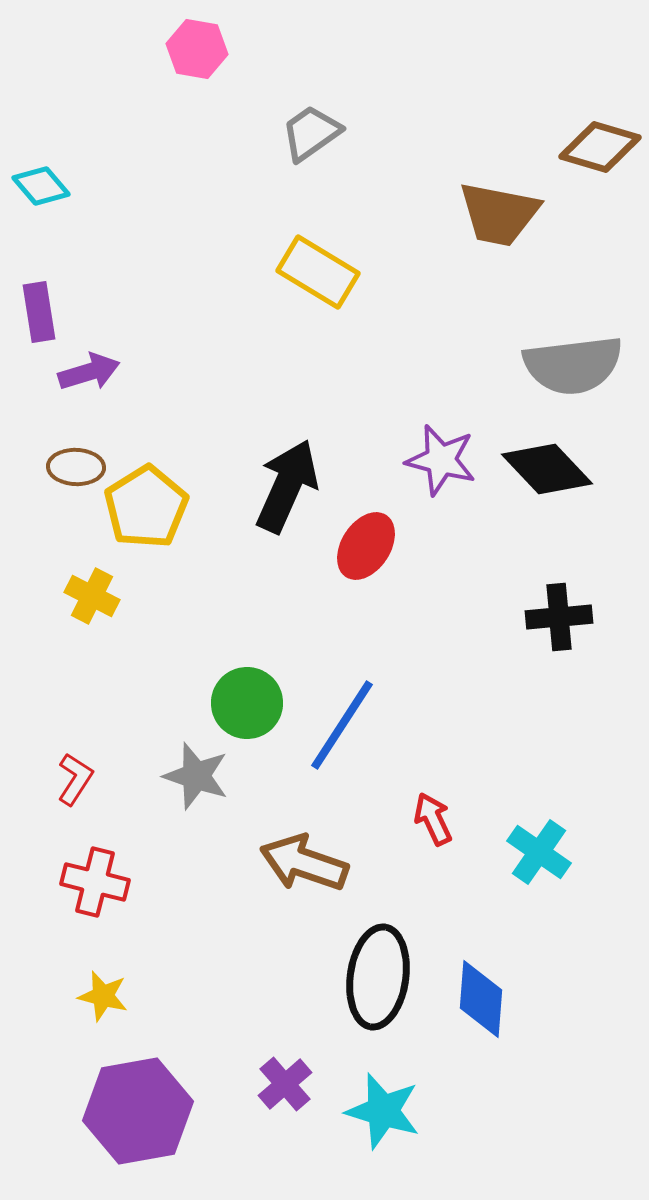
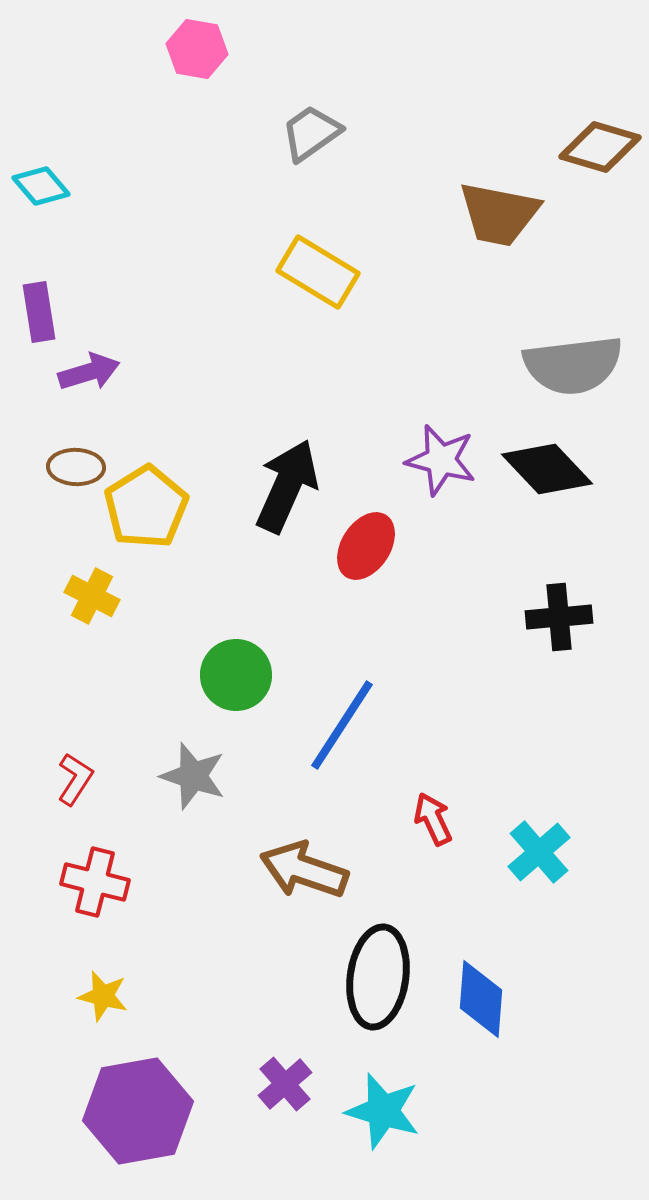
green circle: moved 11 px left, 28 px up
gray star: moved 3 px left
cyan cross: rotated 14 degrees clockwise
brown arrow: moved 7 px down
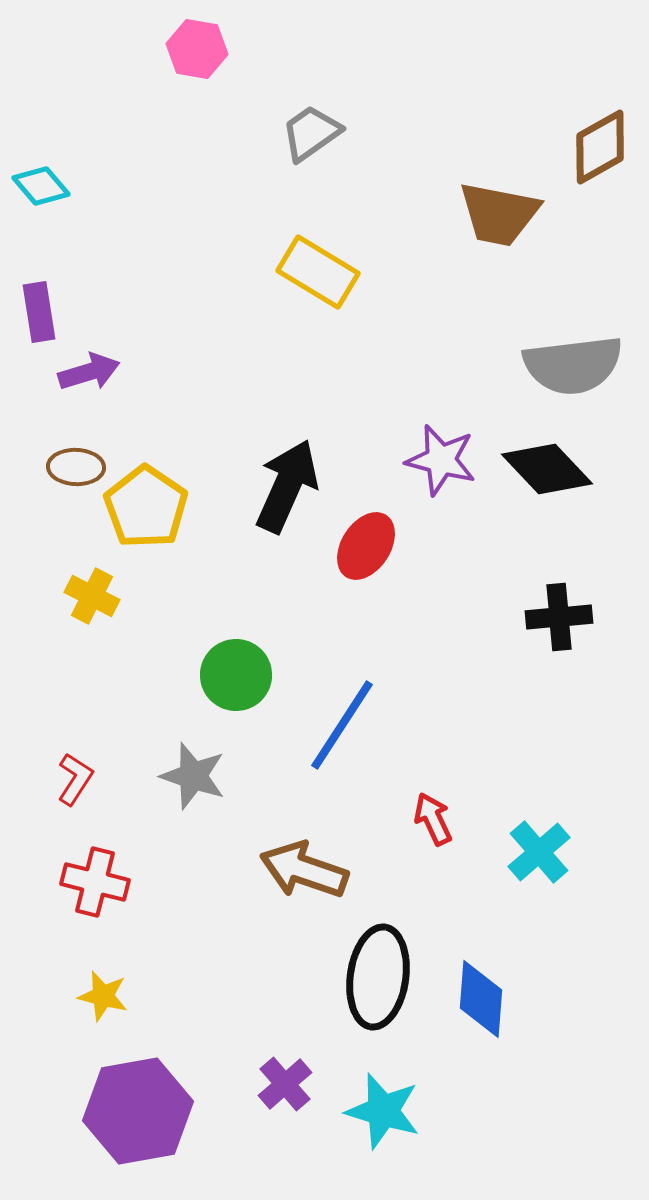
brown diamond: rotated 46 degrees counterclockwise
yellow pentagon: rotated 6 degrees counterclockwise
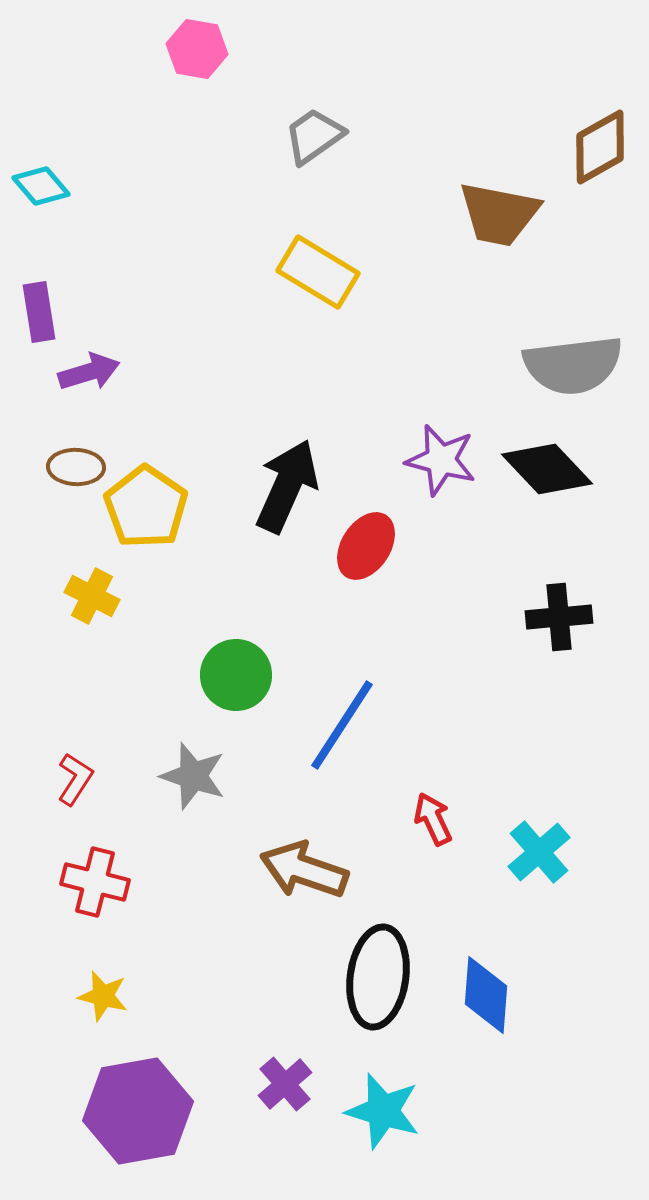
gray trapezoid: moved 3 px right, 3 px down
blue diamond: moved 5 px right, 4 px up
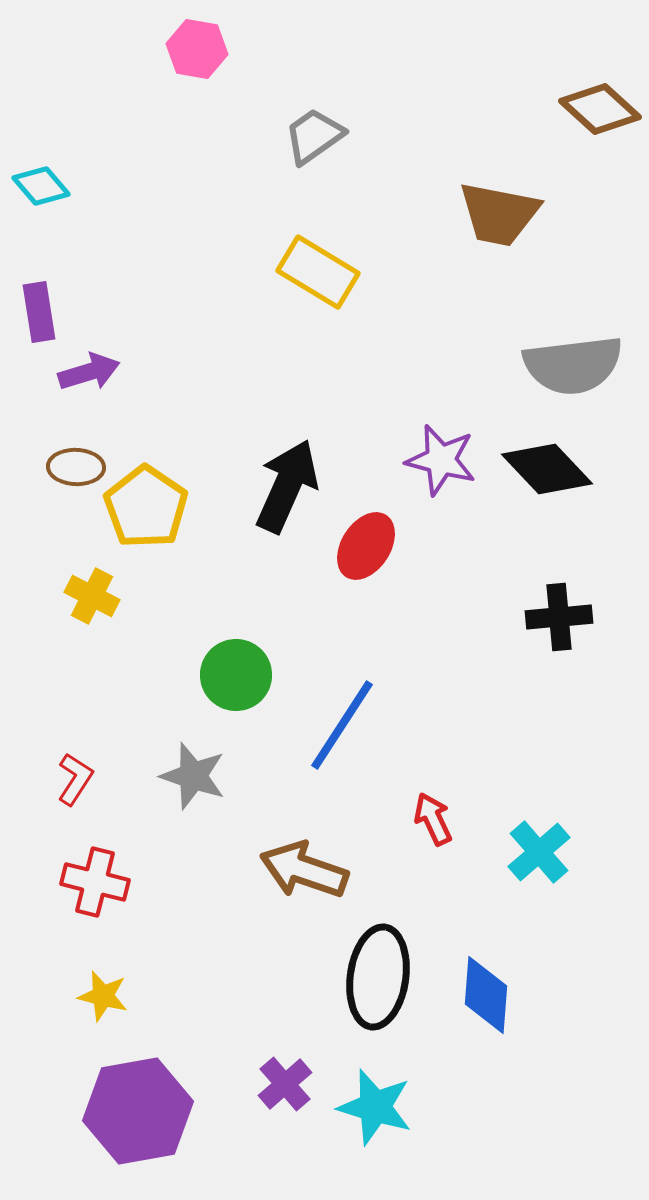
brown diamond: moved 38 px up; rotated 72 degrees clockwise
cyan star: moved 8 px left, 4 px up
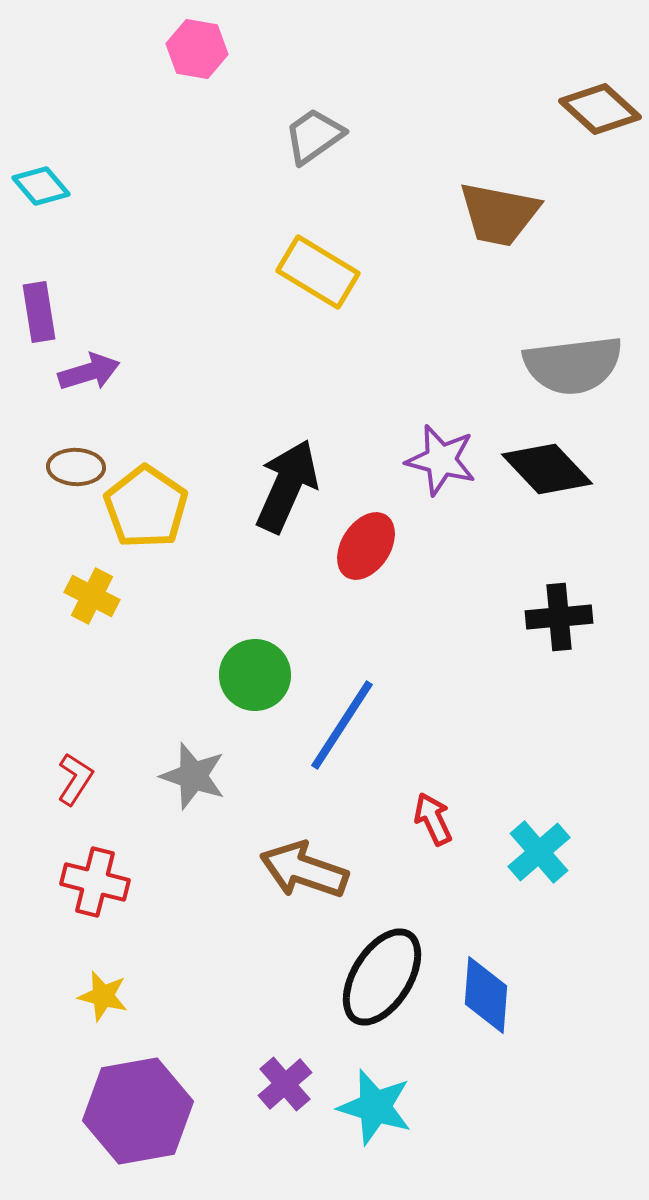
green circle: moved 19 px right
black ellipse: moved 4 px right; rotated 24 degrees clockwise
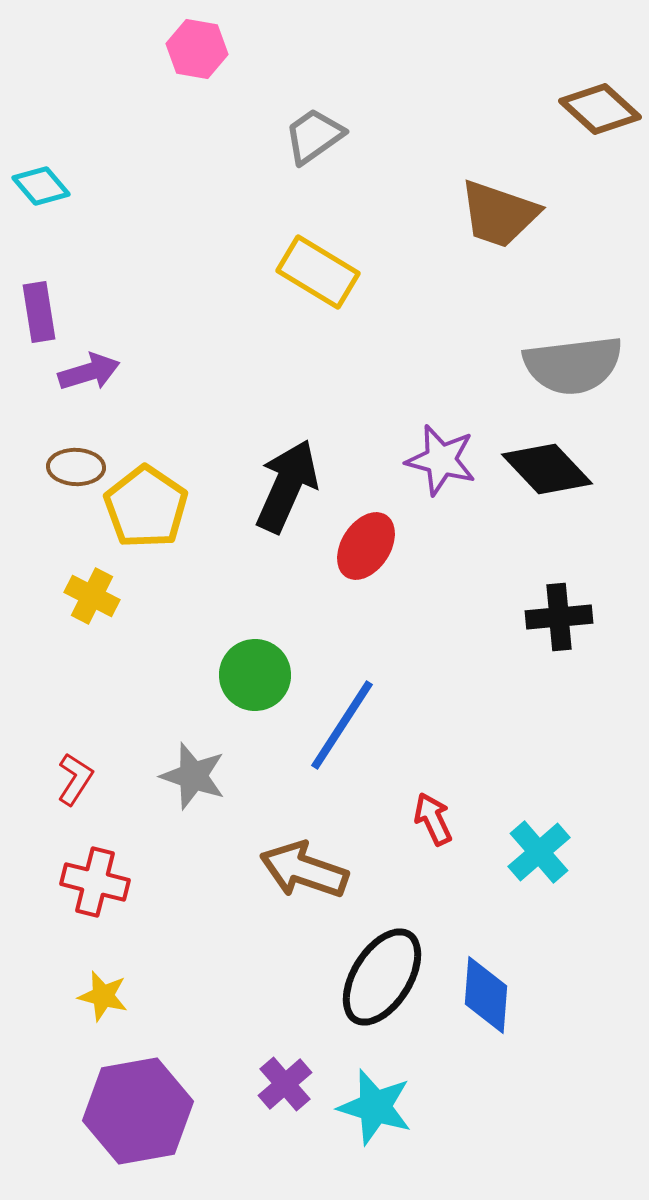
brown trapezoid: rotated 8 degrees clockwise
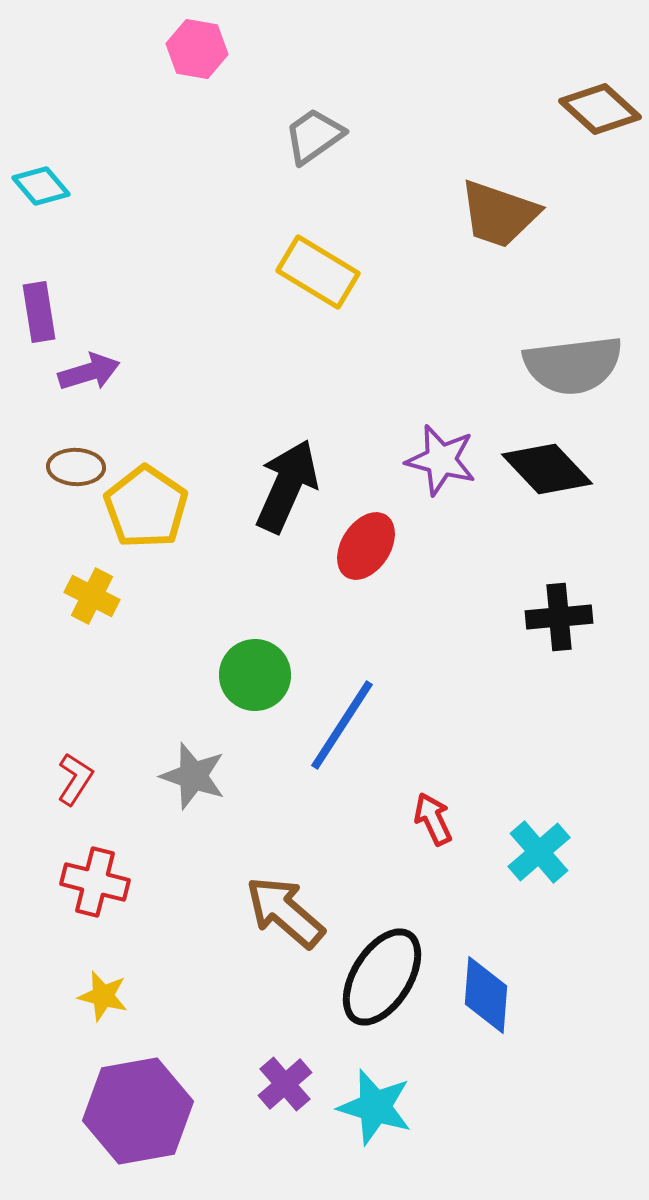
brown arrow: moved 19 px left, 42 px down; rotated 22 degrees clockwise
